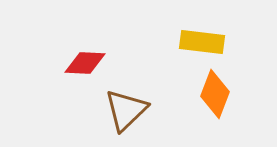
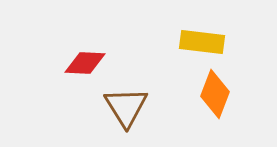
brown triangle: moved 3 px up; rotated 18 degrees counterclockwise
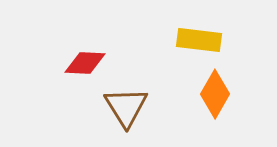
yellow rectangle: moved 3 px left, 2 px up
orange diamond: rotated 9 degrees clockwise
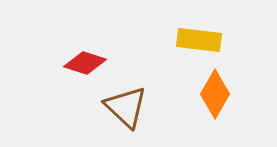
red diamond: rotated 15 degrees clockwise
brown triangle: rotated 15 degrees counterclockwise
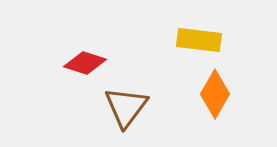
brown triangle: rotated 24 degrees clockwise
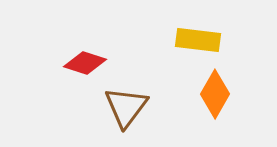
yellow rectangle: moved 1 px left
